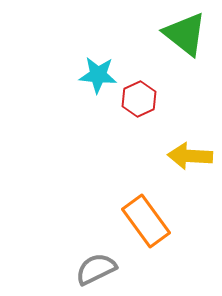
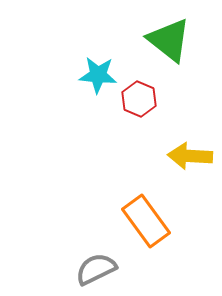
green triangle: moved 16 px left, 6 px down
red hexagon: rotated 12 degrees counterclockwise
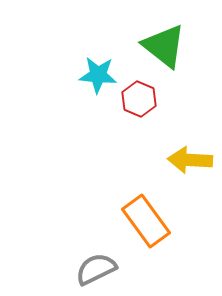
green triangle: moved 5 px left, 6 px down
yellow arrow: moved 4 px down
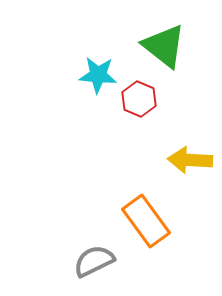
gray semicircle: moved 2 px left, 8 px up
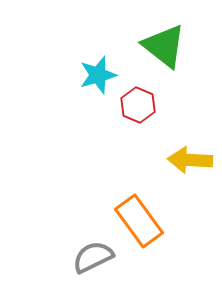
cyan star: rotated 21 degrees counterclockwise
red hexagon: moved 1 px left, 6 px down
orange rectangle: moved 7 px left
gray semicircle: moved 1 px left, 4 px up
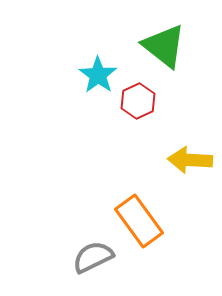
cyan star: rotated 21 degrees counterclockwise
red hexagon: moved 4 px up; rotated 12 degrees clockwise
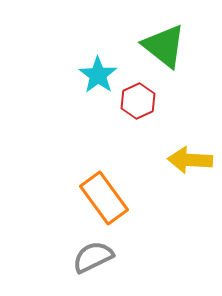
orange rectangle: moved 35 px left, 23 px up
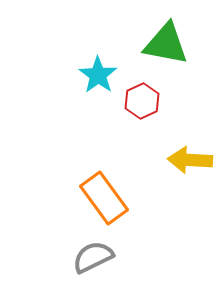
green triangle: moved 2 px right, 2 px up; rotated 27 degrees counterclockwise
red hexagon: moved 4 px right
